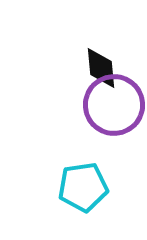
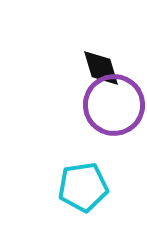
black diamond: rotated 12 degrees counterclockwise
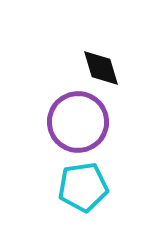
purple circle: moved 36 px left, 17 px down
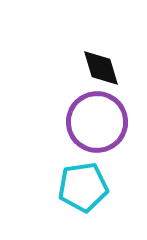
purple circle: moved 19 px right
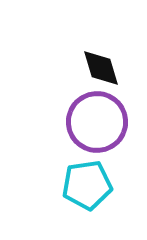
cyan pentagon: moved 4 px right, 2 px up
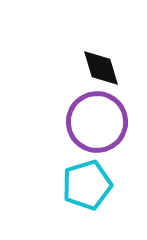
cyan pentagon: rotated 9 degrees counterclockwise
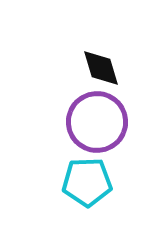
cyan pentagon: moved 3 px up; rotated 15 degrees clockwise
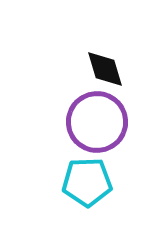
black diamond: moved 4 px right, 1 px down
